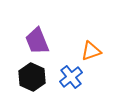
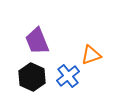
orange triangle: moved 4 px down
blue cross: moved 3 px left, 1 px up
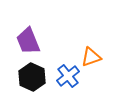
purple trapezoid: moved 9 px left
orange triangle: moved 2 px down
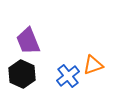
orange triangle: moved 2 px right, 8 px down
black hexagon: moved 10 px left, 3 px up
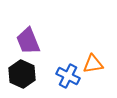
orange triangle: moved 1 px up; rotated 10 degrees clockwise
blue cross: rotated 25 degrees counterclockwise
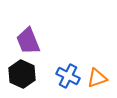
orange triangle: moved 4 px right, 14 px down; rotated 10 degrees counterclockwise
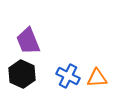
orange triangle: rotated 15 degrees clockwise
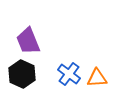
blue cross: moved 1 px right, 2 px up; rotated 10 degrees clockwise
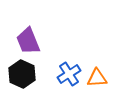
blue cross: rotated 20 degrees clockwise
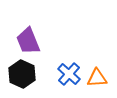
blue cross: rotated 15 degrees counterclockwise
